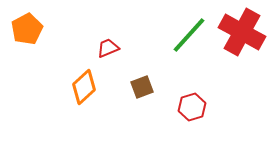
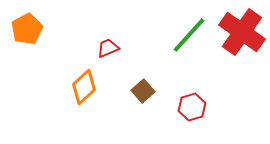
red cross: rotated 6 degrees clockwise
brown square: moved 1 px right, 4 px down; rotated 20 degrees counterclockwise
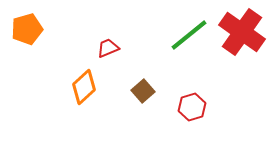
orange pentagon: rotated 12 degrees clockwise
green line: rotated 9 degrees clockwise
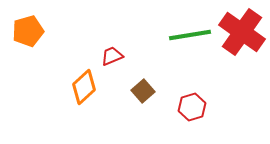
orange pentagon: moved 1 px right, 2 px down
green line: moved 1 px right; rotated 30 degrees clockwise
red trapezoid: moved 4 px right, 8 px down
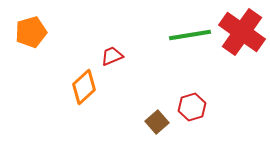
orange pentagon: moved 3 px right, 1 px down
brown square: moved 14 px right, 31 px down
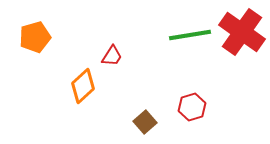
orange pentagon: moved 4 px right, 5 px down
red trapezoid: rotated 145 degrees clockwise
orange diamond: moved 1 px left, 1 px up
brown square: moved 12 px left
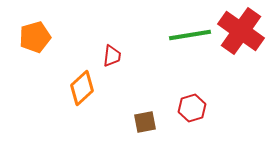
red cross: moved 1 px left, 1 px up
red trapezoid: rotated 25 degrees counterclockwise
orange diamond: moved 1 px left, 2 px down
red hexagon: moved 1 px down
brown square: rotated 30 degrees clockwise
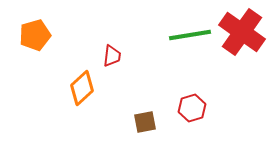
red cross: moved 1 px right, 1 px down
orange pentagon: moved 2 px up
